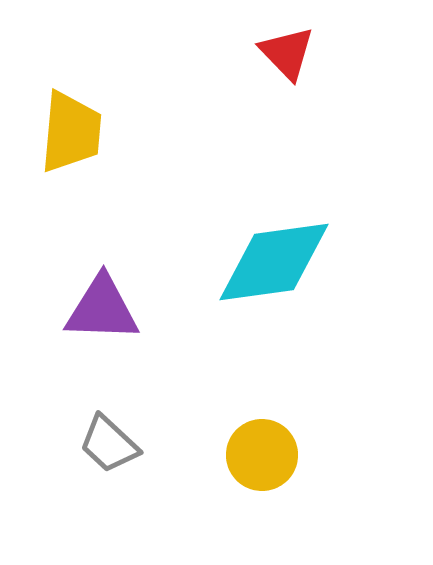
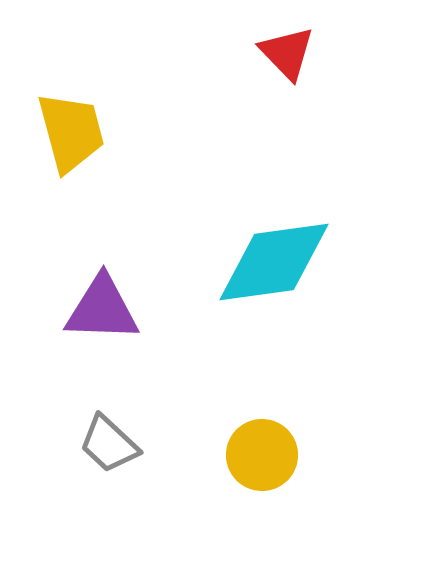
yellow trapezoid: rotated 20 degrees counterclockwise
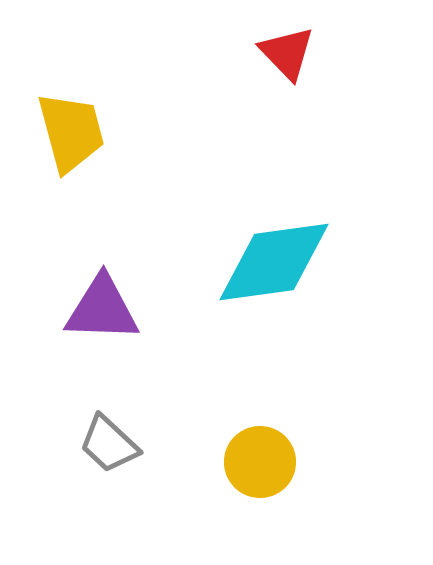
yellow circle: moved 2 px left, 7 px down
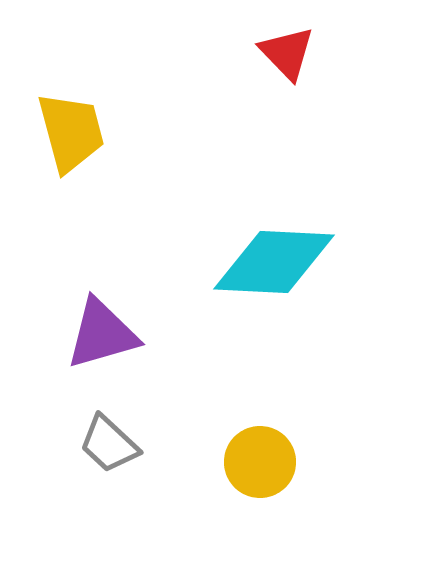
cyan diamond: rotated 11 degrees clockwise
purple triangle: moved 25 px down; rotated 18 degrees counterclockwise
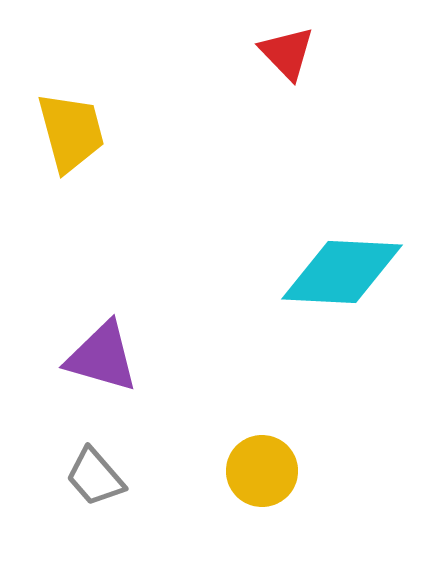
cyan diamond: moved 68 px right, 10 px down
purple triangle: moved 23 px down; rotated 32 degrees clockwise
gray trapezoid: moved 14 px left, 33 px down; rotated 6 degrees clockwise
yellow circle: moved 2 px right, 9 px down
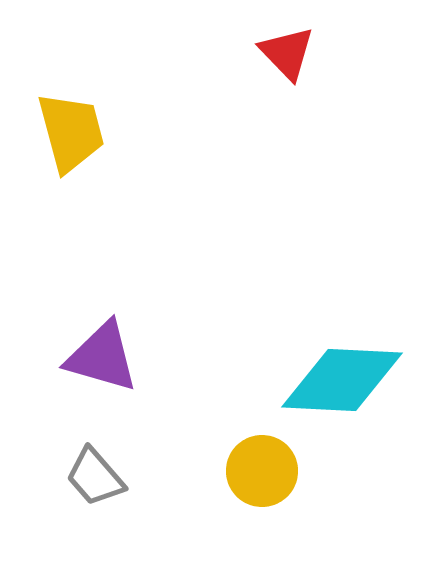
cyan diamond: moved 108 px down
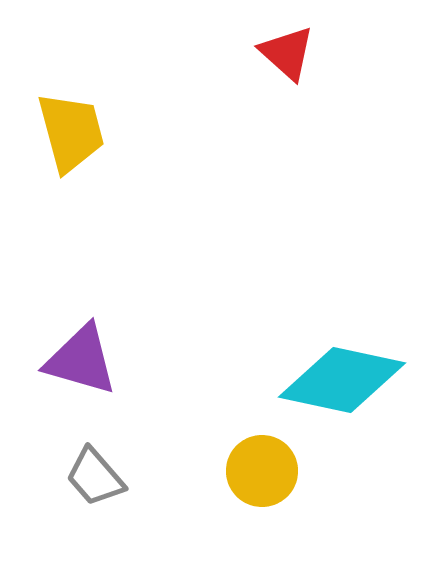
red triangle: rotated 4 degrees counterclockwise
purple triangle: moved 21 px left, 3 px down
cyan diamond: rotated 9 degrees clockwise
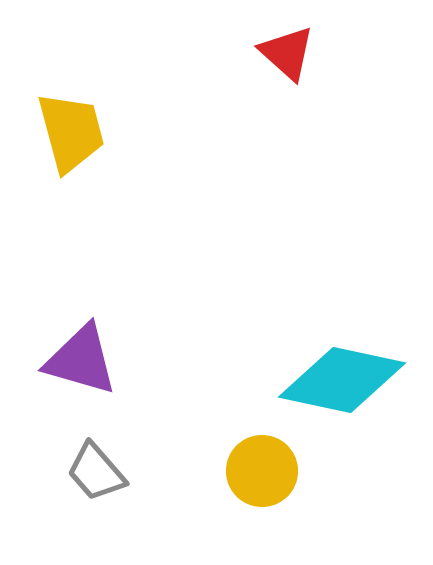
gray trapezoid: moved 1 px right, 5 px up
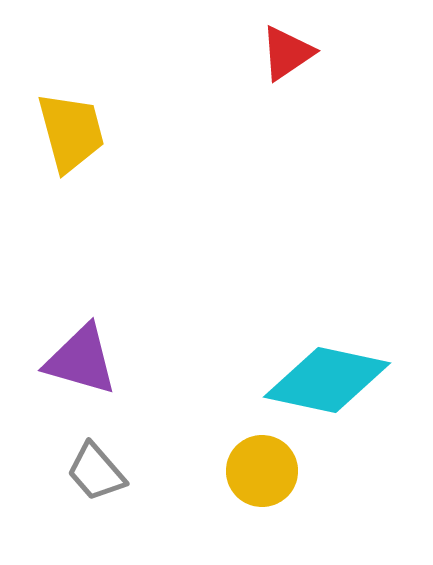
red triangle: rotated 44 degrees clockwise
cyan diamond: moved 15 px left
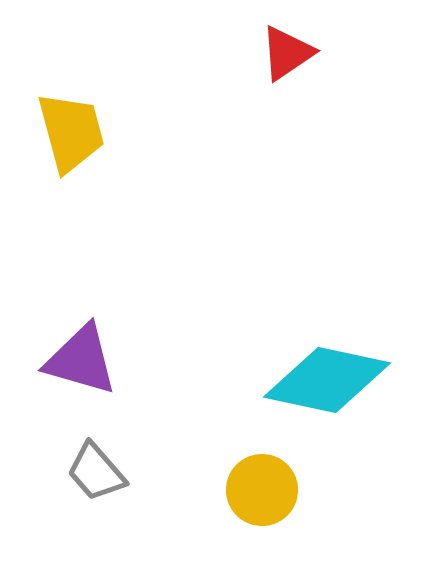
yellow circle: moved 19 px down
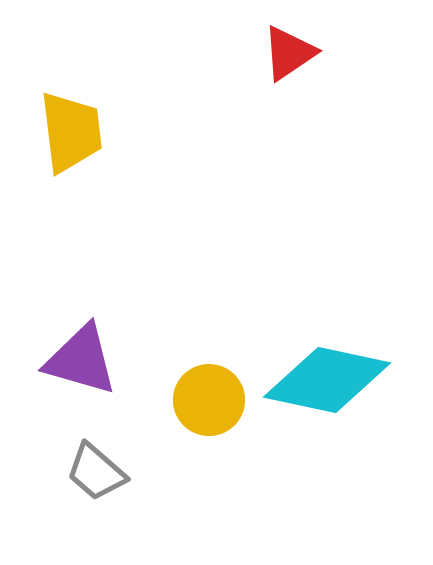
red triangle: moved 2 px right
yellow trapezoid: rotated 8 degrees clockwise
gray trapezoid: rotated 8 degrees counterclockwise
yellow circle: moved 53 px left, 90 px up
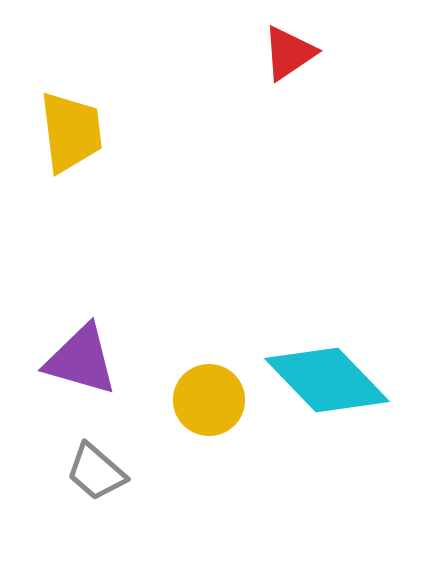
cyan diamond: rotated 34 degrees clockwise
